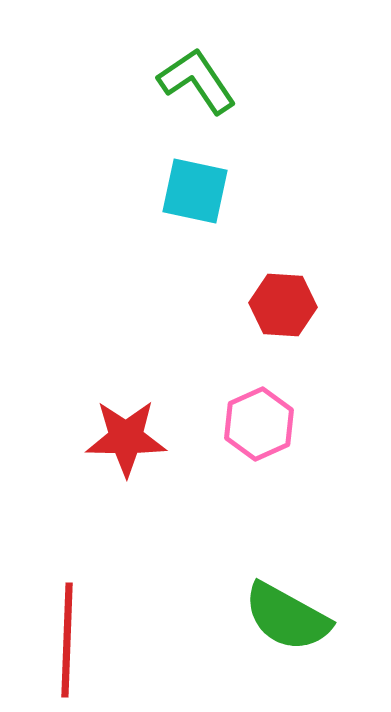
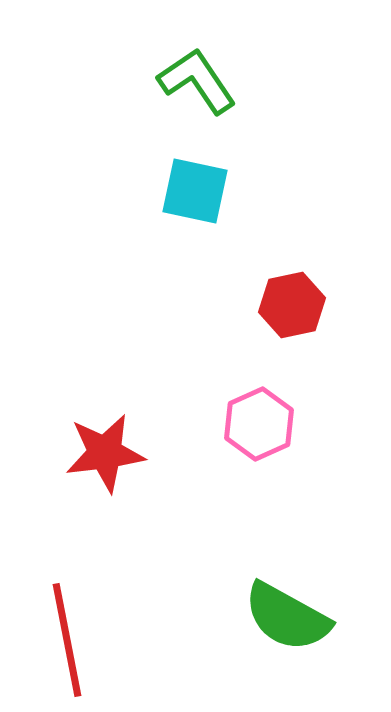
red hexagon: moved 9 px right; rotated 16 degrees counterclockwise
red star: moved 21 px left, 15 px down; rotated 8 degrees counterclockwise
red line: rotated 13 degrees counterclockwise
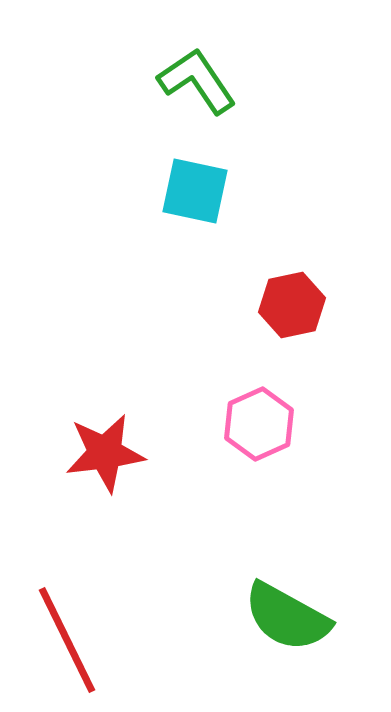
red line: rotated 15 degrees counterclockwise
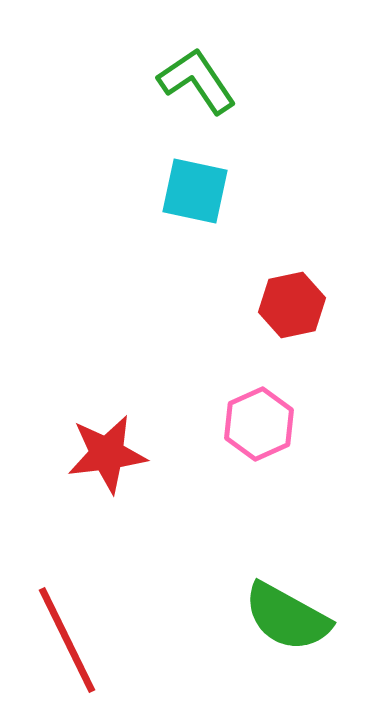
red star: moved 2 px right, 1 px down
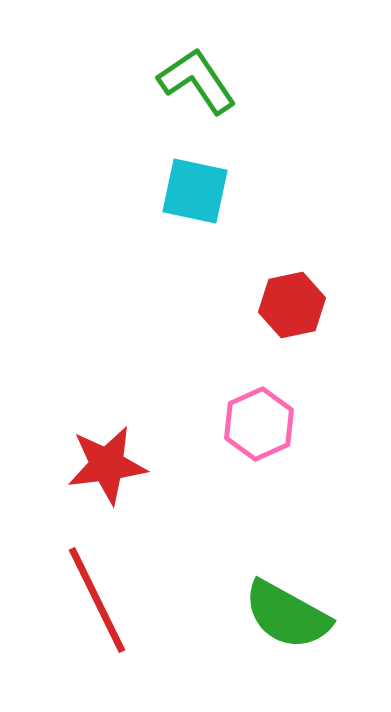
red star: moved 11 px down
green semicircle: moved 2 px up
red line: moved 30 px right, 40 px up
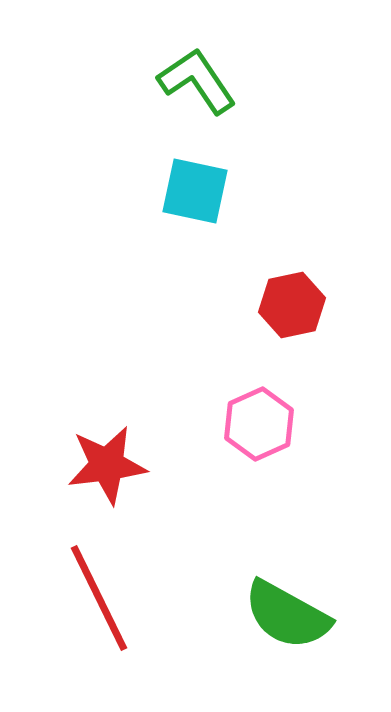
red line: moved 2 px right, 2 px up
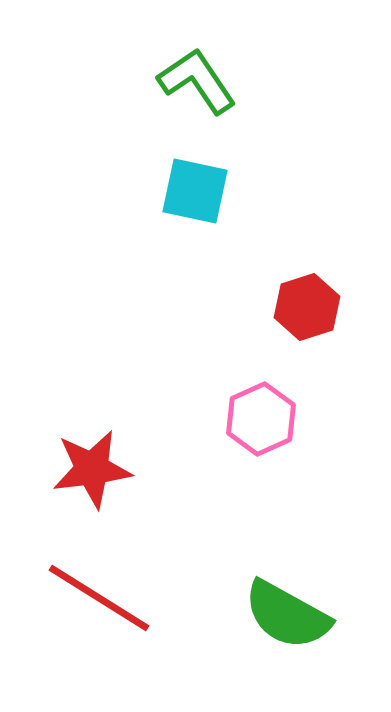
red hexagon: moved 15 px right, 2 px down; rotated 6 degrees counterclockwise
pink hexagon: moved 2 px right, 5 px up
red star: moved 15 px left, 4 px down
red line: rotated 32 degrees counterclockwise
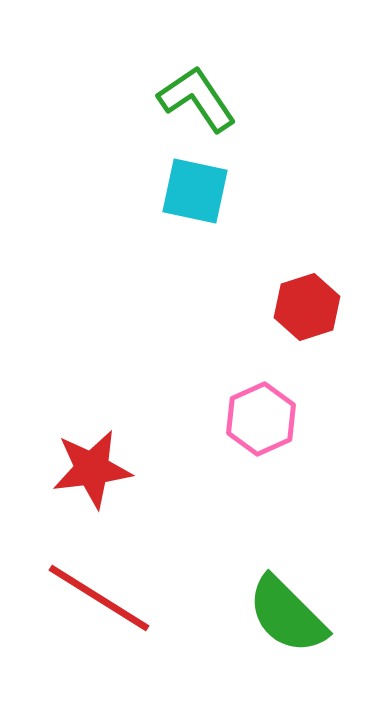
green L-shape: moved 18 px down
green semicircle: rotated 16 degrees clockwise
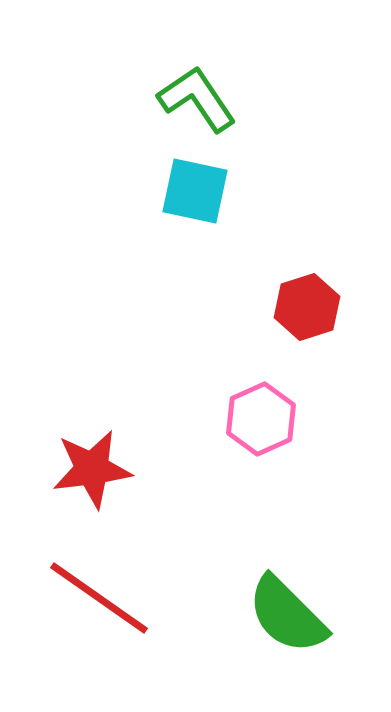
red line: rotated 3 degrees clockwise
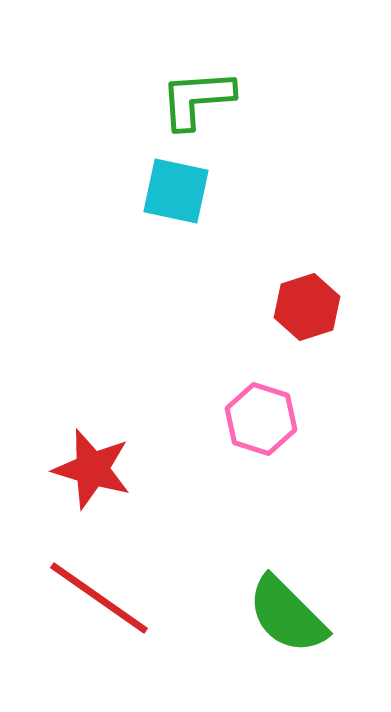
green L-shape: rotated 60 degrees counterclockwise
cyan square: moved 19 px left
pink hexagon: rotated 18 degrees counterclockwise
red star: rotated 24 degrees clockwise
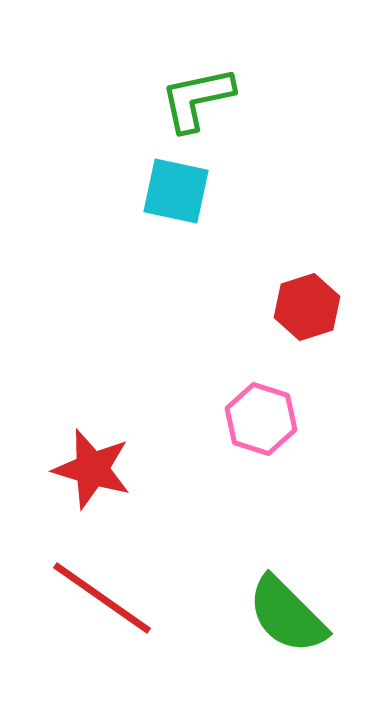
green L-shape: rotated 8 degrees counterclockwise
red line: moved 3 px right
